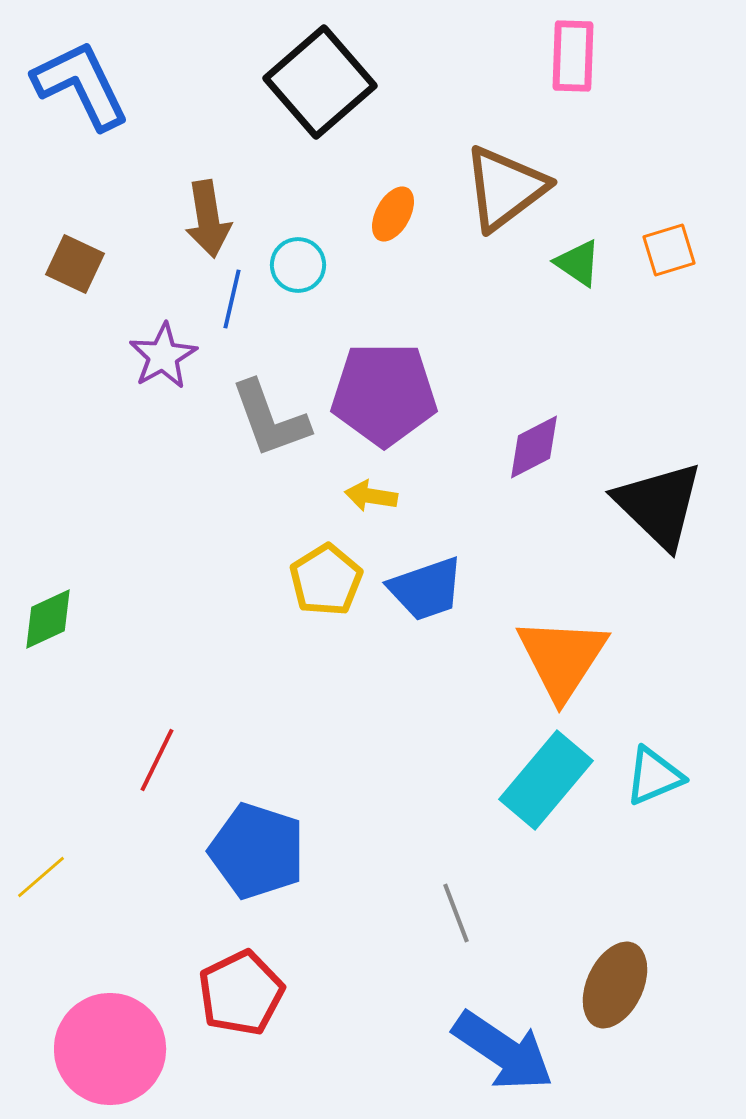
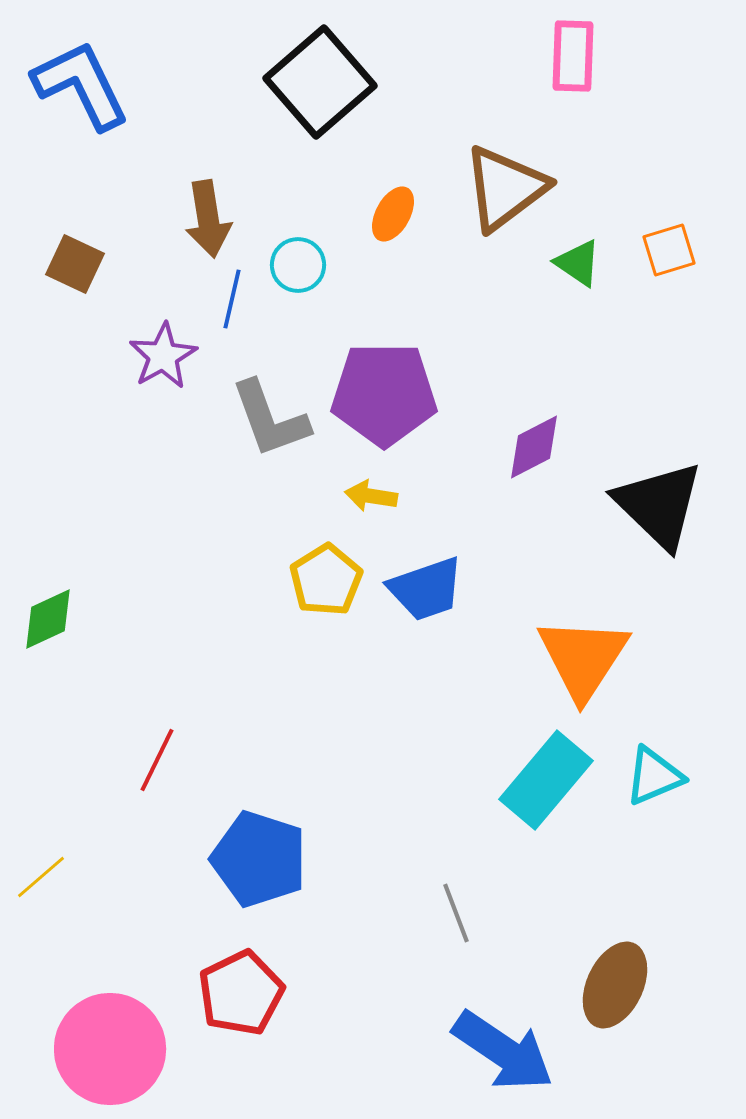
orange triangle: moved 21 px right
blue pentagon: moved 2 px right, 8 px down
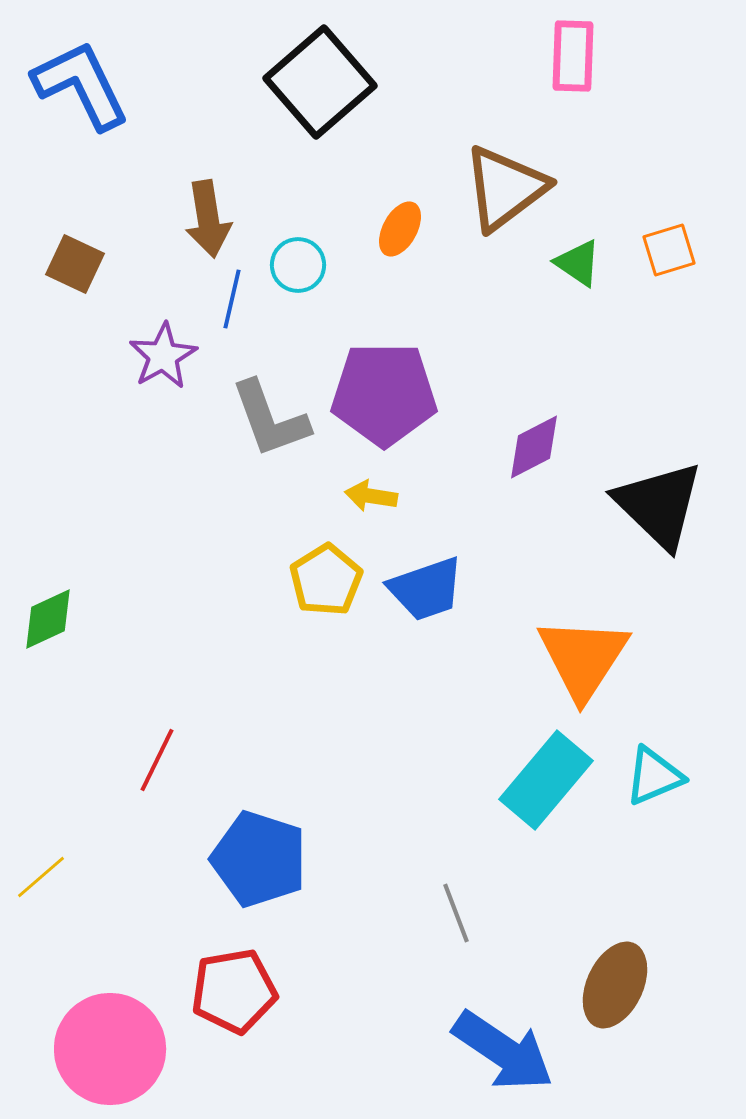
orange ellipse: moved 7 px right, 15 px down
red pentagon: moved 7 px left, 2 px up; rotated 16 degrees clockwise
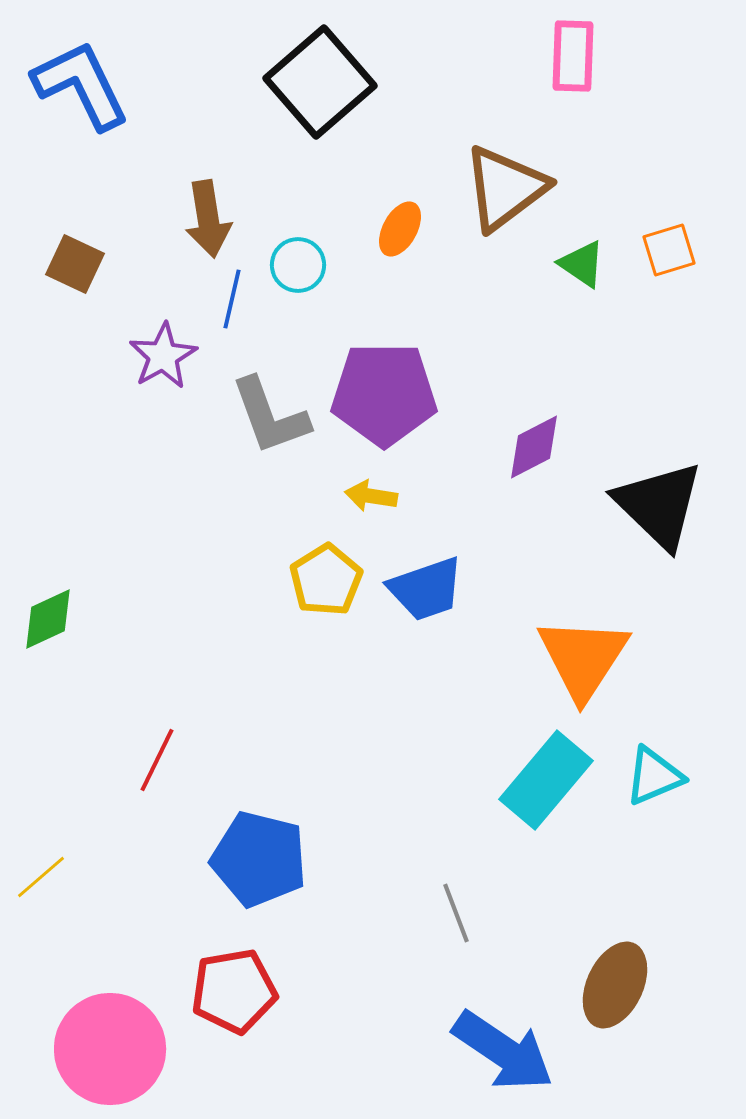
green triangle: moved 4 px right, 1 px down
gray L-shape: moved 3 px up
blue pentagon: rotated 4 degrees counterclockwise
